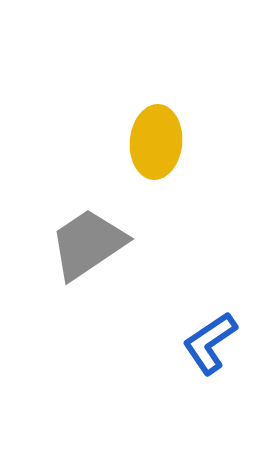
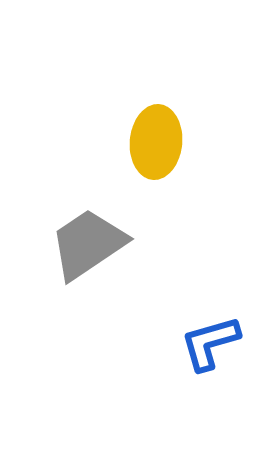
blue L-shape: rotated 18 degrees clockwise
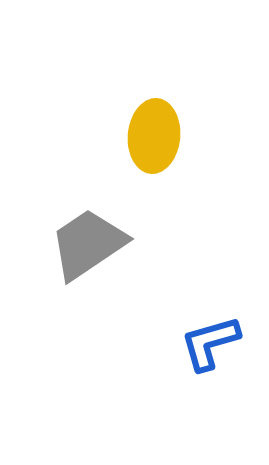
yellow ellipse: moved 2 px left, 6 px up
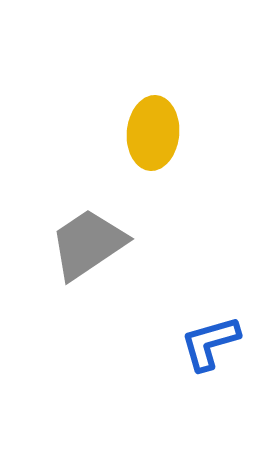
yellow ellipse: moved 1 px left, 3 px up
